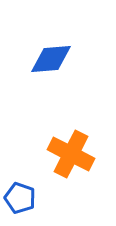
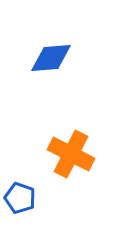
blue diamond: moved 1 px up
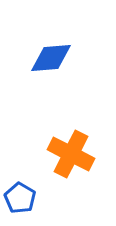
blue pentagon: rotated 12 degrees clockwise
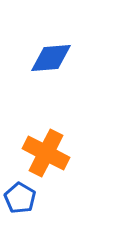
orange cross: moved 25 px left, 1 px up
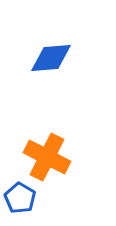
orange cross: moved 1 px right, 4 px down
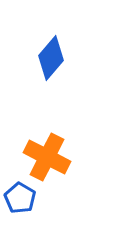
blue diamond: rotated 45 degrees counterclockwise
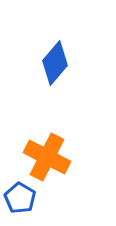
blue diamond: moved 4 px right, 5 px down
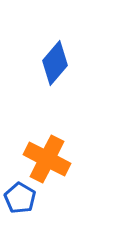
orange cross: moved 2 px down
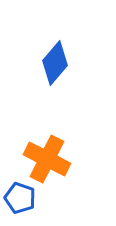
blue pentagon: rotated 12 degrees counterclockwise
